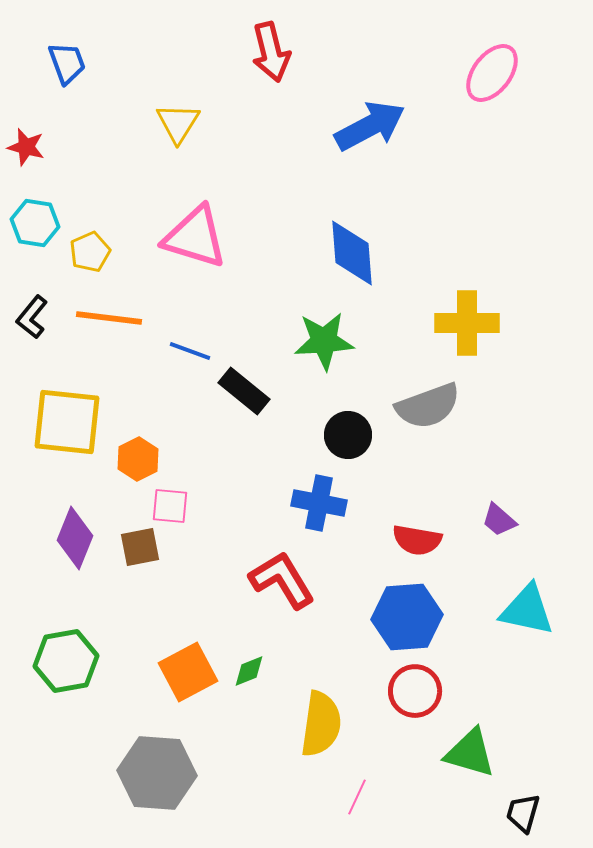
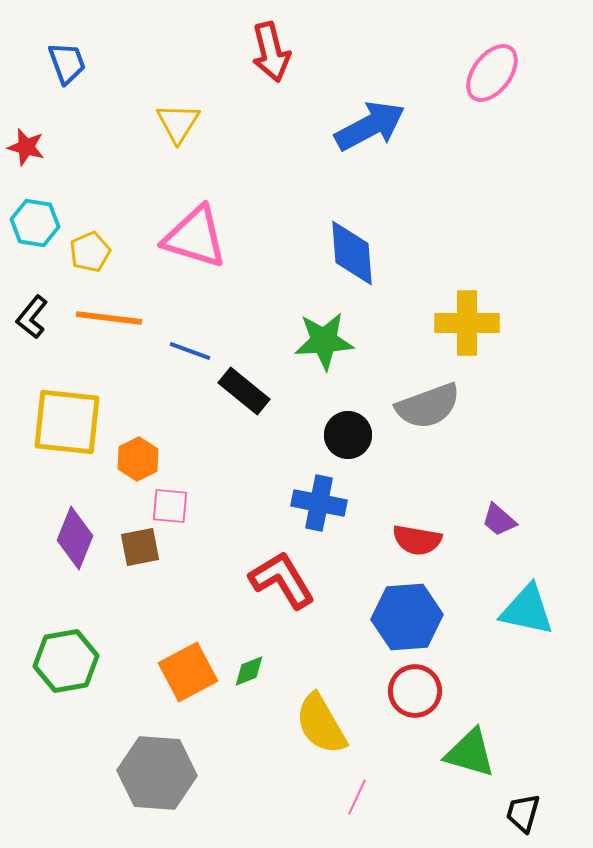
yellow semicircle: rotated 142 degrees clockwise
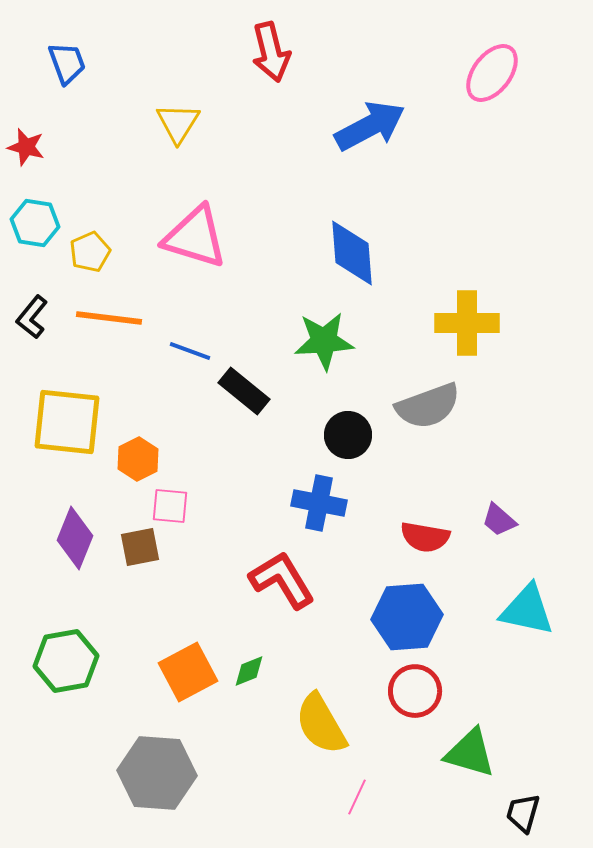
red semicircle: moved 8 px right, 3 px up
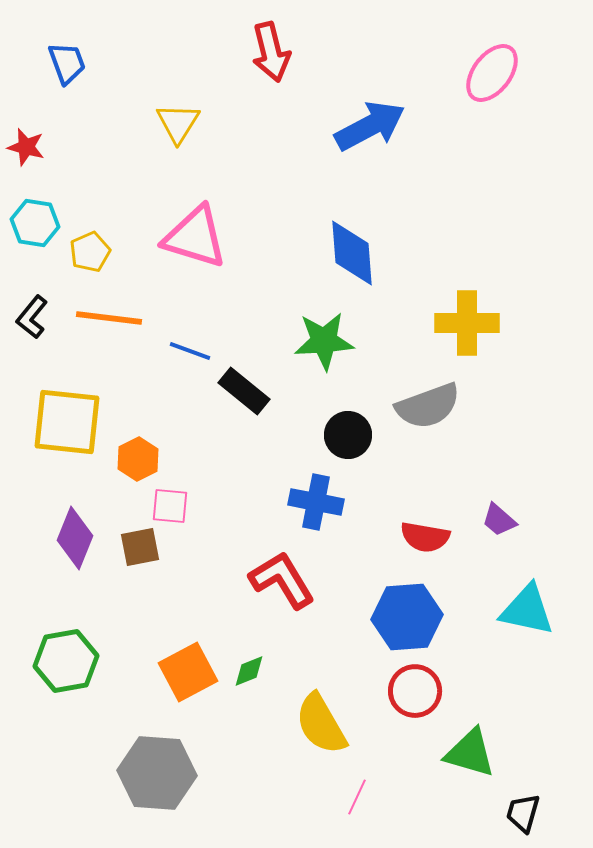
blue cross: moved 3 px left, 1 px up
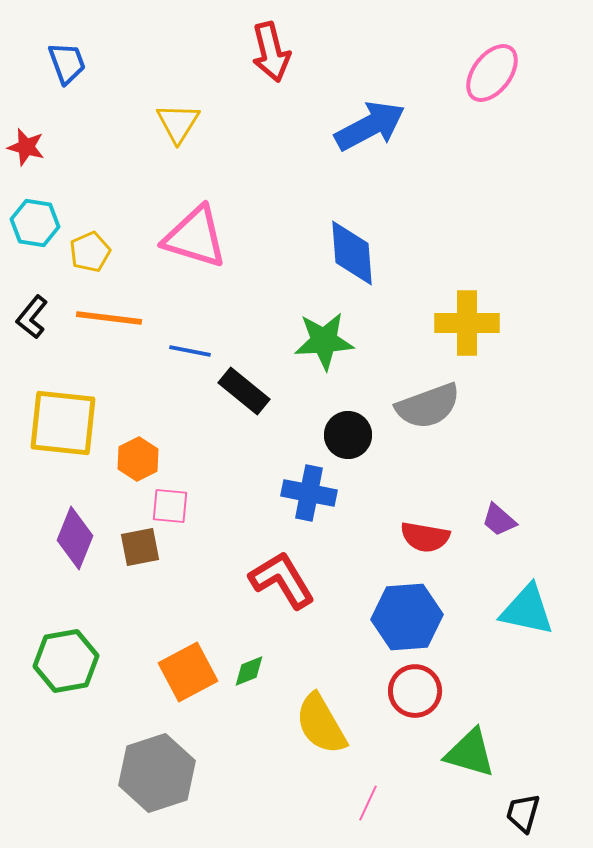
blue line: rotated 9 degrees counterclockwise
yellow square: moved 4 px left, 1 px down
blue cross: moved 7 px left, 9 px up
gray hexagon: rotated 22 degrees counterclockwise
pink line: moved 11 px right, 6 px down
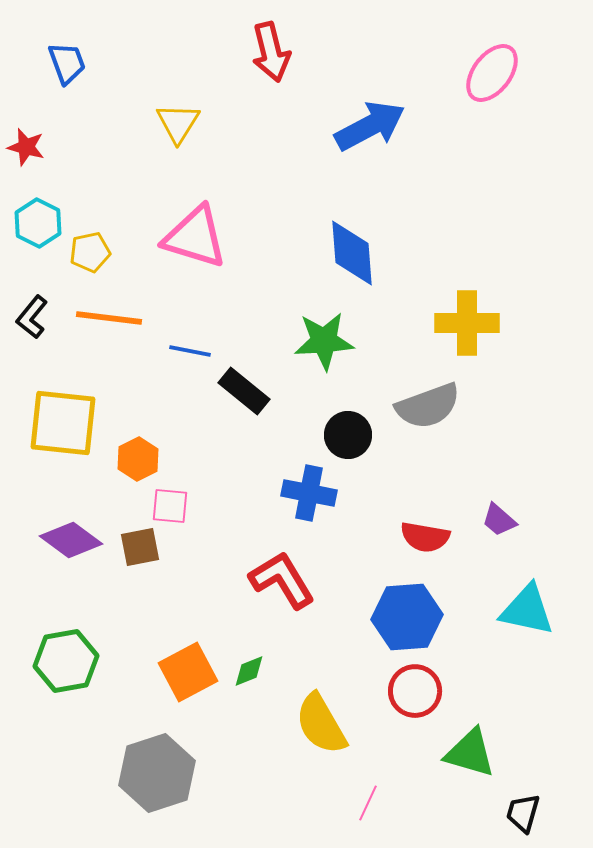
cyan hexagon: moved 3 px right; rotated 18 degrees clockwise
yellow pentagon: rotated 12 degrees clockwise
purple diamond: moved 4 px left, 2 px down; rotated 76 degrees counterclockwise
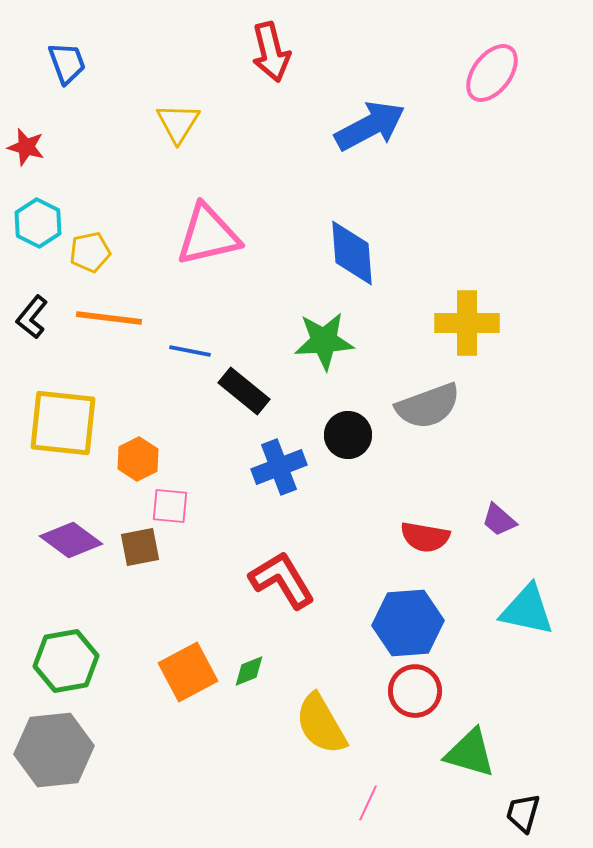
pink triangle: moved 13 px right, 2 px up; rotated 30 degrees counterclockwise
blue cross: moved 30 px left, 26 px up; rotated 32 degrees counterclockwise
blue hexagon: moved 1 px right, 6 px down
gray hexagon: moved 103 px left, 23 px up; rotated 12 degrees clockwise
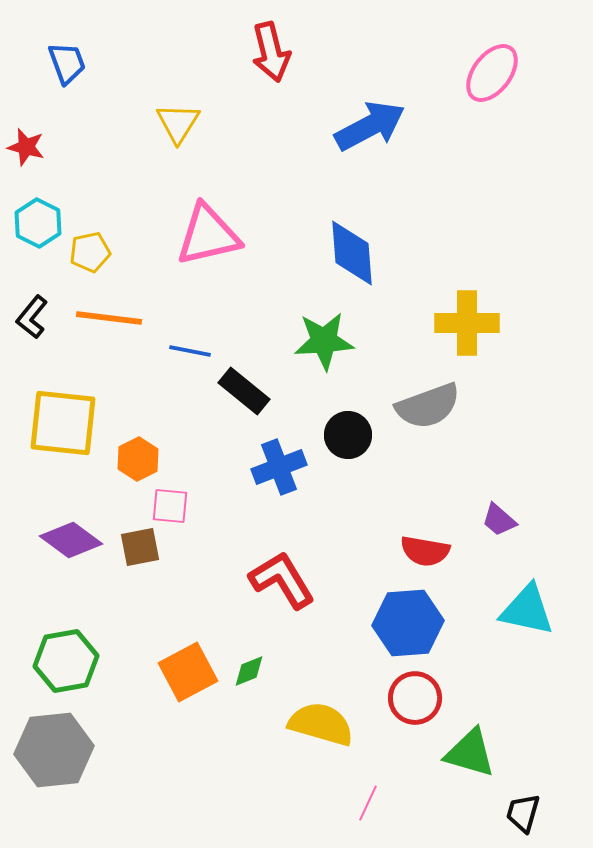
red semicircle: moved 14 px down
red circle: moved 7 px down
yellow semicircle: rotated 136 degrees clockwise
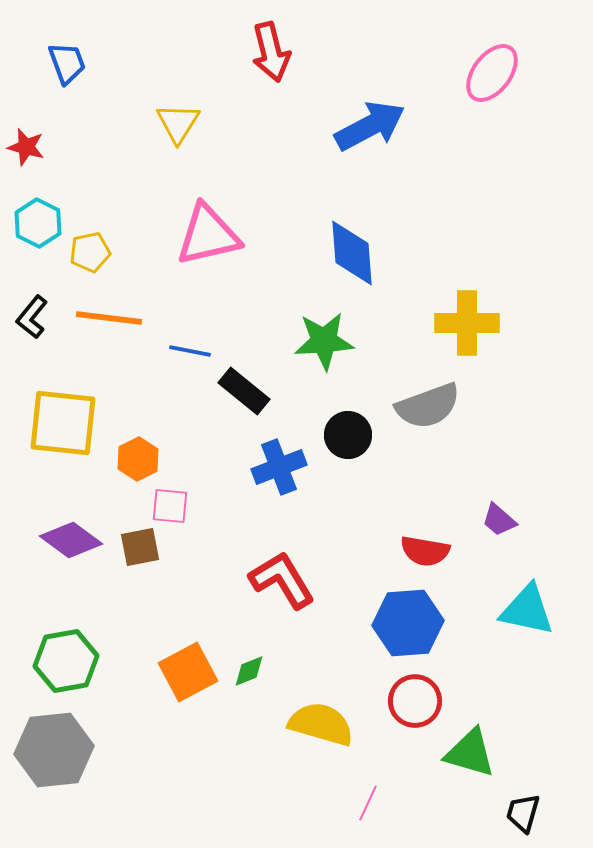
red circle: moved 3 px down
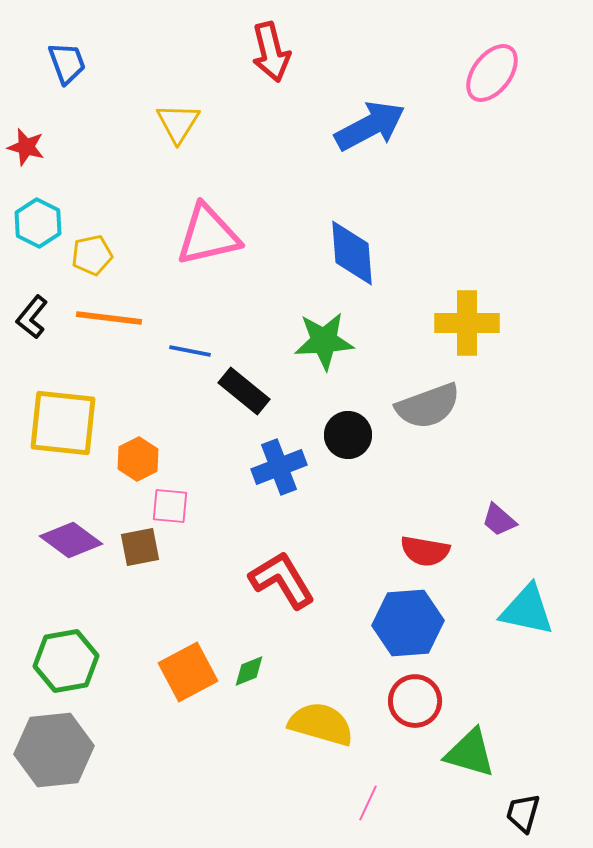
yellow pentagon: moved 2 px right, 3 px down
